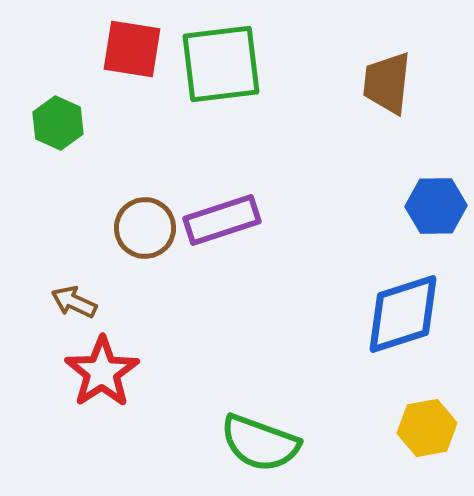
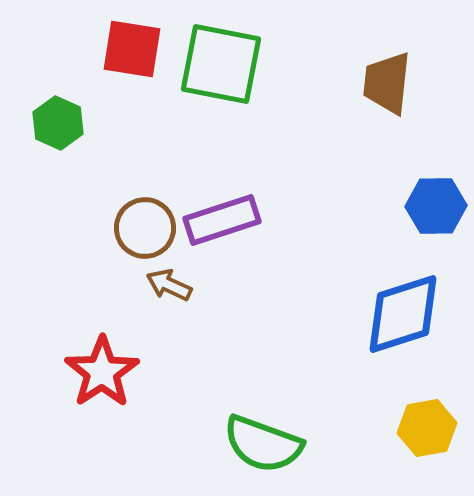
green square: rotated 18 degrees clockwise
brown arrow: moved 95 px right, 17 px up
green semicircle: moved 3 px right, 1 px down
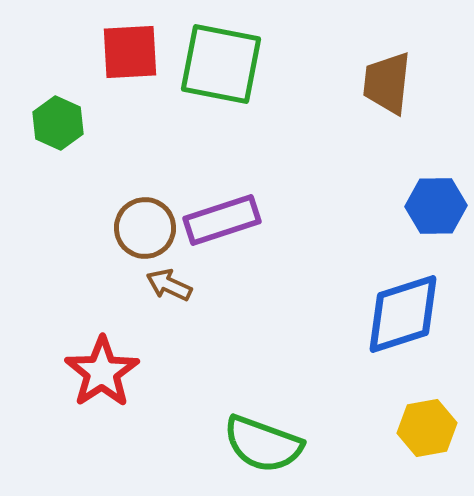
red square: moved 2 px left, 3 px down; rotated 12 degrees counterclockwise
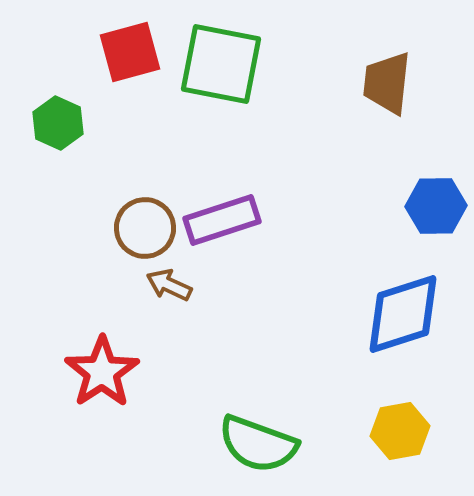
red square: rotated 12 degrees counterclockwise
yellow hexagon: moved 27 px left, 3 px down
green semicircle: moved 5 px left
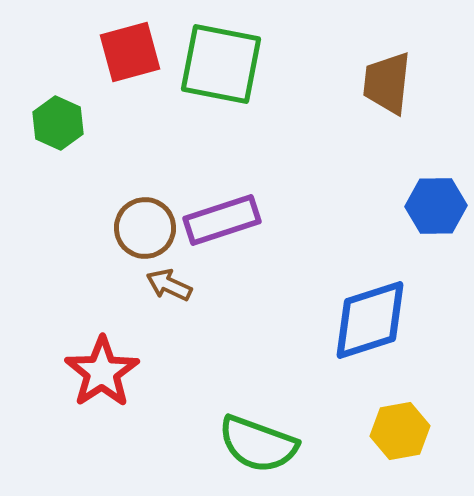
blue diamond: moved 33 px left, 6 px down
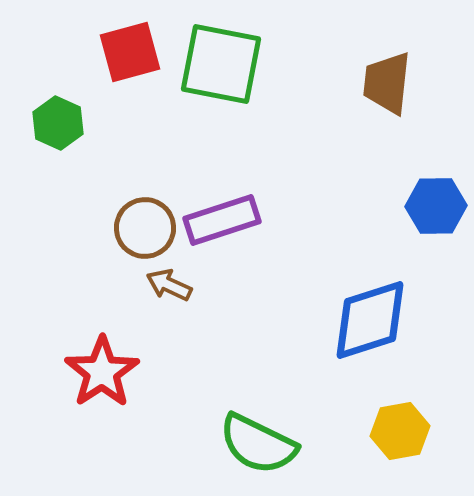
green semicircle: rotated 6 degrees clockwise
